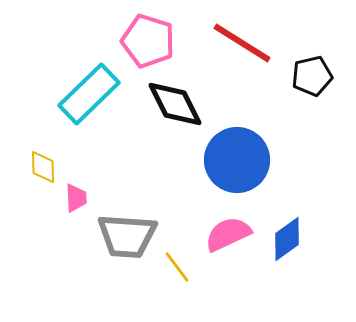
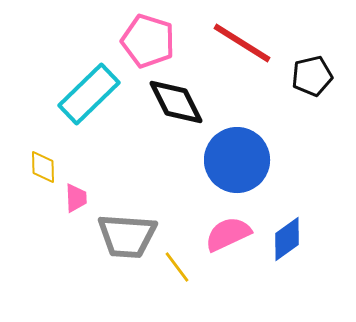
black diamond: moved 1 px right, 2 px up
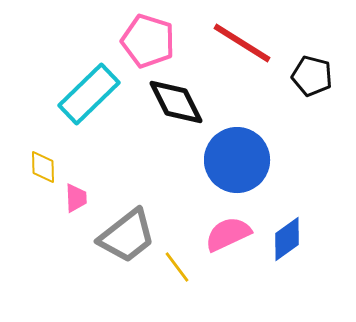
black pentagon: rotated 27 degrees clockwise
gray trapezoid: rotated 42 degrees counterclockwise
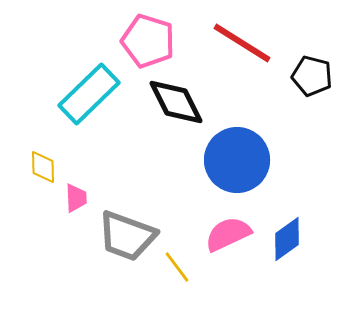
gray trapezoid: rotated 58 degrees clockwise
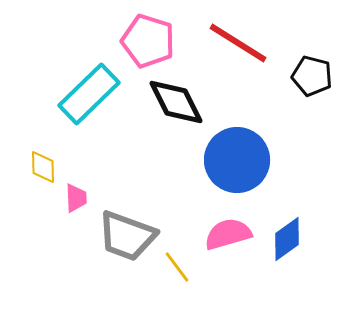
red line: moved 4 px left
pink semicircle: rotated 9 degrees clockwise
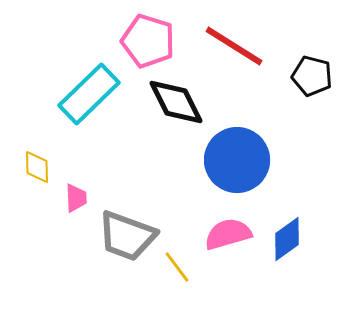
red line: moved 4 px left, 3 px down
yellow diamond: moved 6 px left
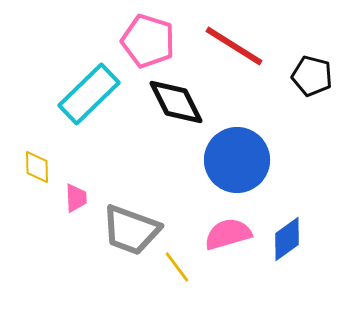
gray trapezoid: moved 4 px right, 6 px up
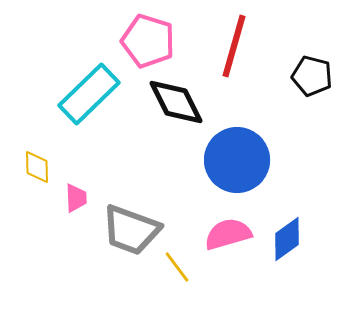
red line: rotated 74 degrees clockwise
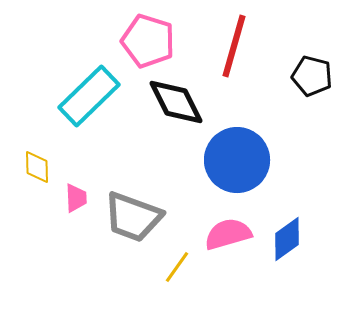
cyan rectangle: moved 2 px down
gray trapezoid: moved 2 px right, 13 px up
yellow line: rotated 72 degrees clockwise
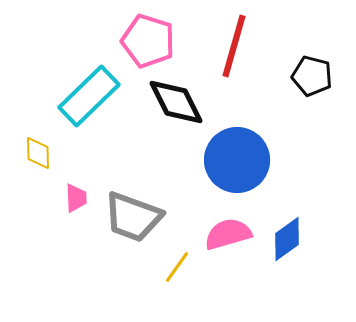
yellow diamond: moved 1 px right, 14 px up
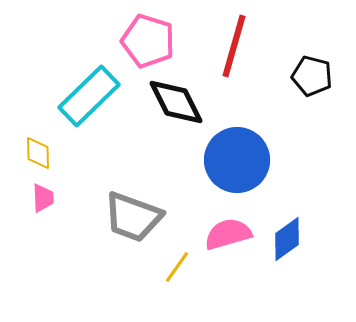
pink trapezoid: moved 33 px left
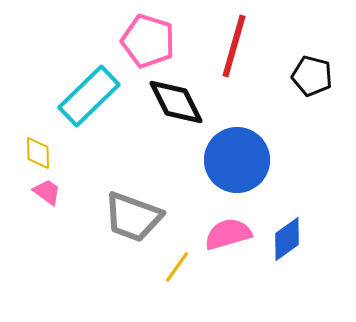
pink trapezoid: moved 4 px right, 6 px up; rotated 52 degrees counterclockwise
